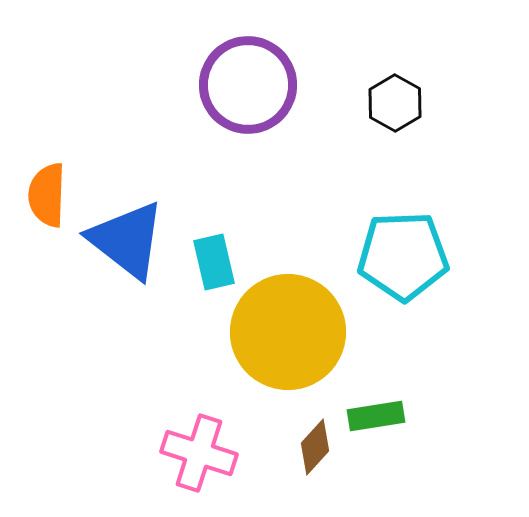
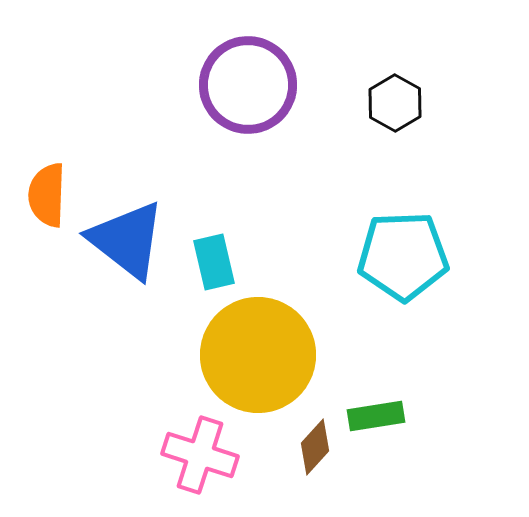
yellow circle: moved 30 px left, 23 px down
pink cross: moved 1 px right, 2 px down
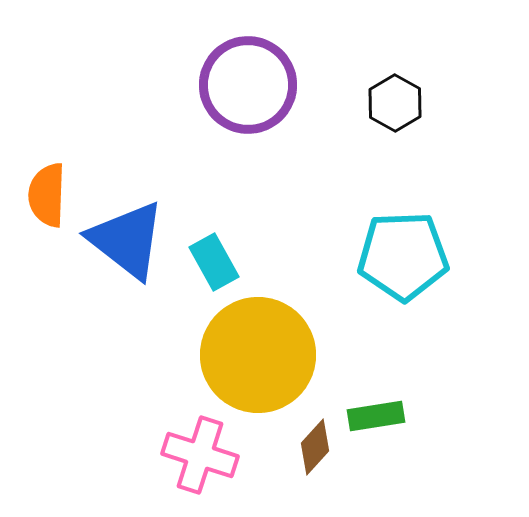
cyan rectangle: rotated 16 degrees counterclockwise
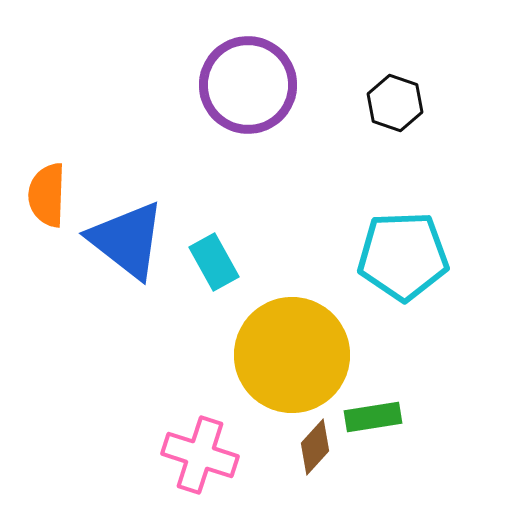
black hexagon: rotated 10 degrees counterclockwise
yellow circle: moved 34 px right
green rectangle: moved 3 px left, 1 px down
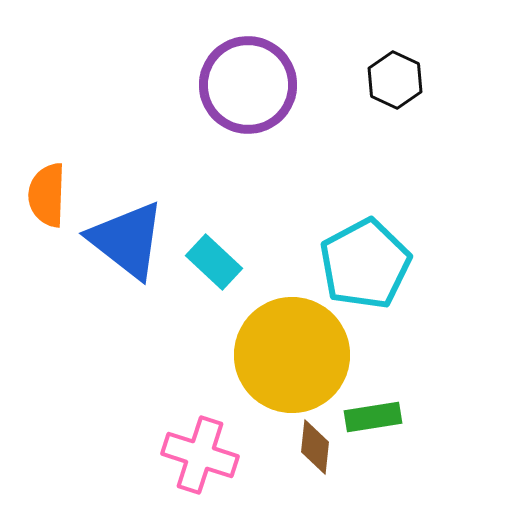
black hexagon: moved 23 px up; rotated 6 degrees clockwise
cyan pentagon: moved 38 px left, 8 px down; rotated 26 degrees counterclockwise
cyan rectangle: rotated 18 degrees counterclockwise
brown diamond: rotated 36 degrees counterclockwise
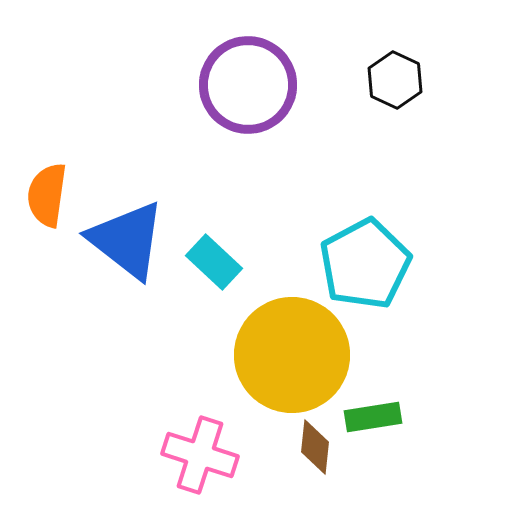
orange semicircle: rotated 6 degrees clockwise
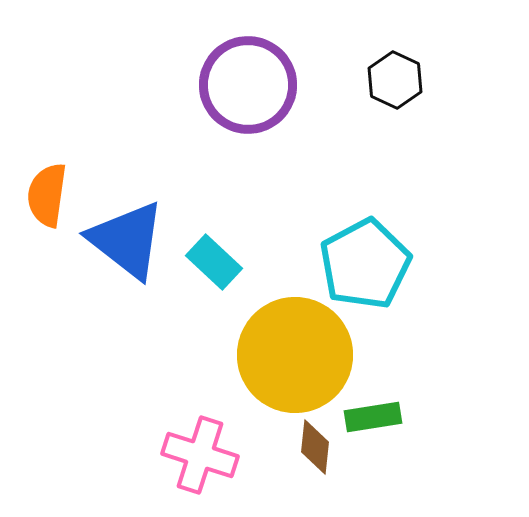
yellow circle: moved 3 px right
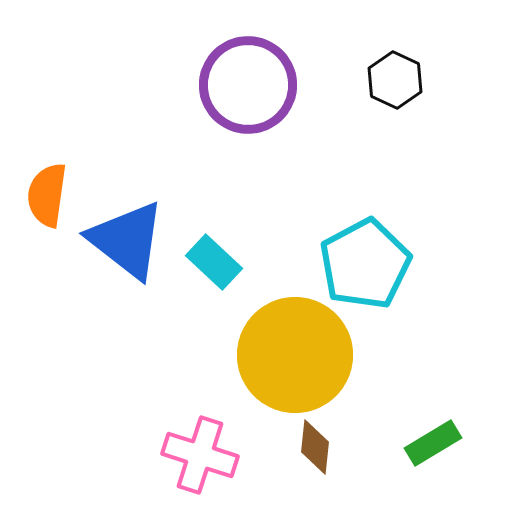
green rectangle: moved 60 px right, 26 px down; rotated 22 degrees counterclockwise
